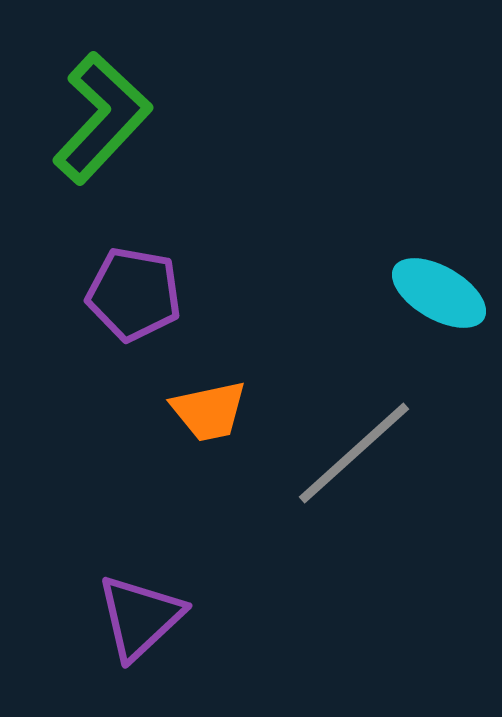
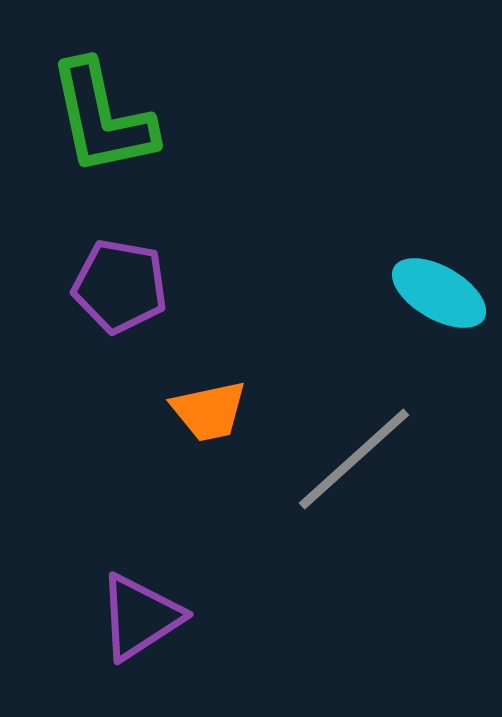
green L-shape: rotated 125 degrees clockwise
purple pentagon: moved 14 px left, 8 px up
gray line: moved 6 px down
purple triangle: rotated 10 degrees clockwise
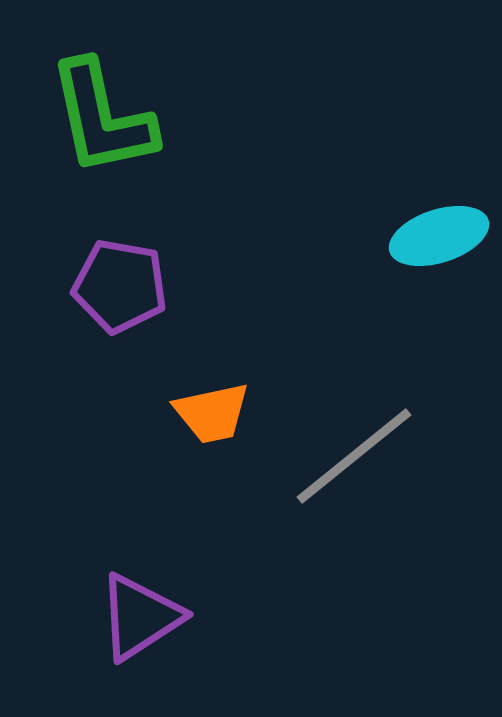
cyan ellipse: moved 57 px up; rotated 48 degrees counterclockwise
orange trapezoid: moved 3 px right, 2 px down
gray line: moved 3 px up; rotated 3 degrees clockwise
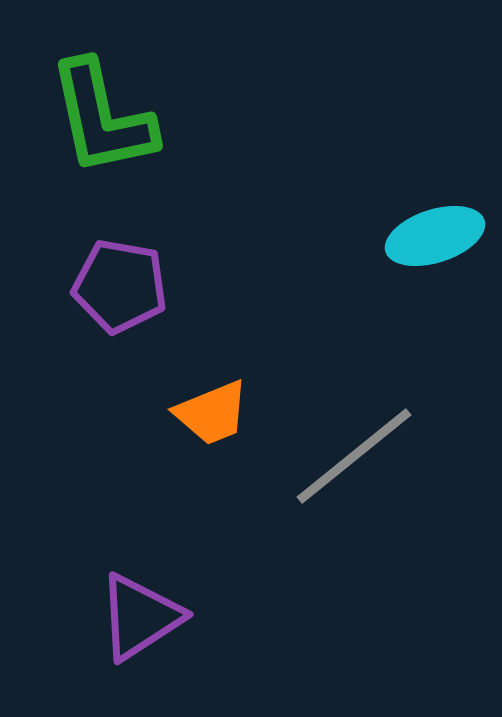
cyan ellipse: moved 4 px left
orange trapezoid: rotated 10 degrees counterclockwise
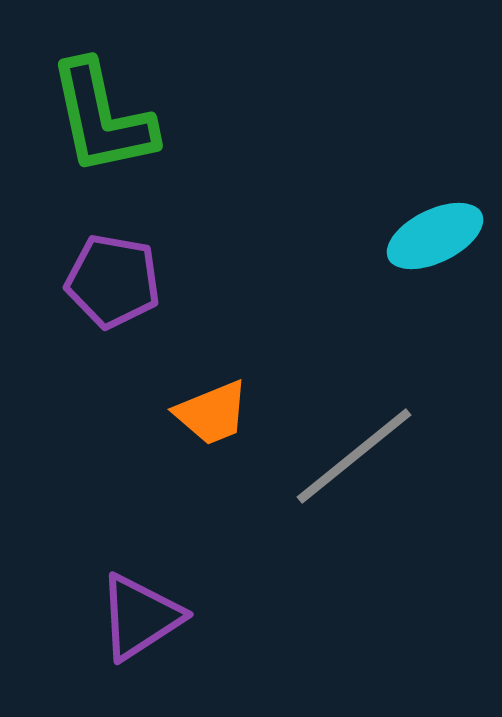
cyan ellipse: rotated 8 degrees counterclockwise
purple pentagon: moved 7 px left, 5 px up
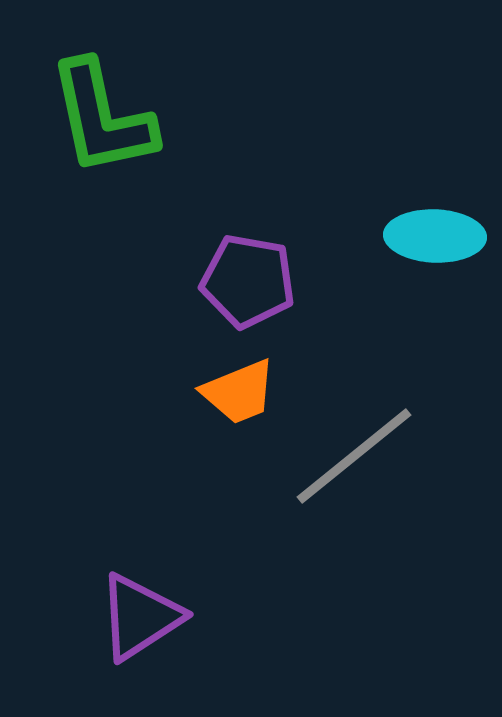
cyan ellipse: rotated 28 degrees clockwise
purple pentagon: moved 135 px right
orange trapezoid: moved 27 px right, 21 px up
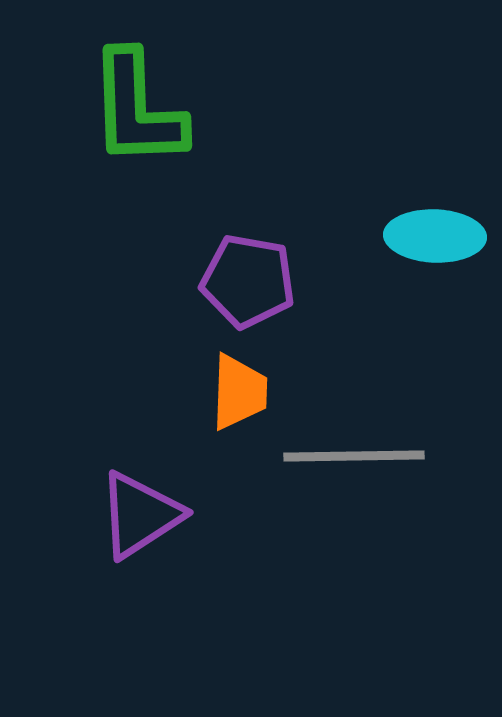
green L-shape: moved 35 px right, 9 px up; rotated 10 degrees clockwise
orange trapezoid: rotated 66 degrees counterclockwise
gray line: rotated 38 degrees clockwise
purple triangle: moved 102 px up
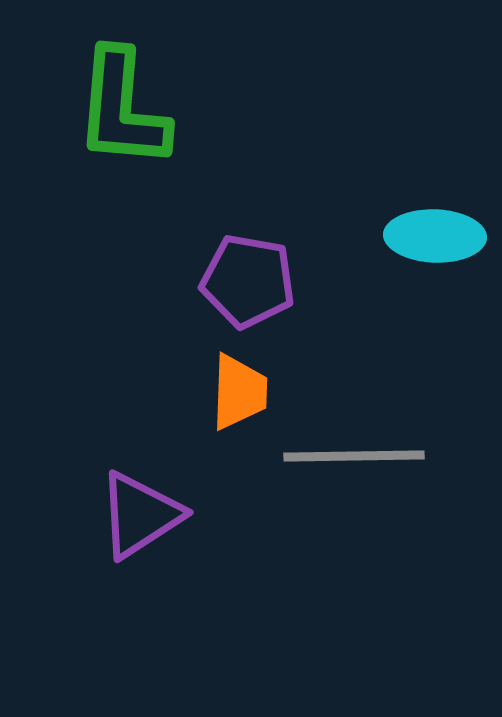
green L-shape: moved 15 px left; rotated 7 degrees clockwise
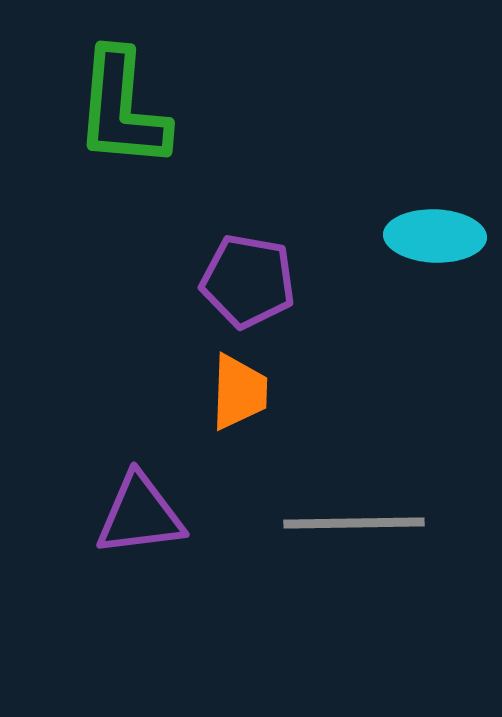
gray line: moved 67 px down
purple triangle: rotated 26 degrees clockwise
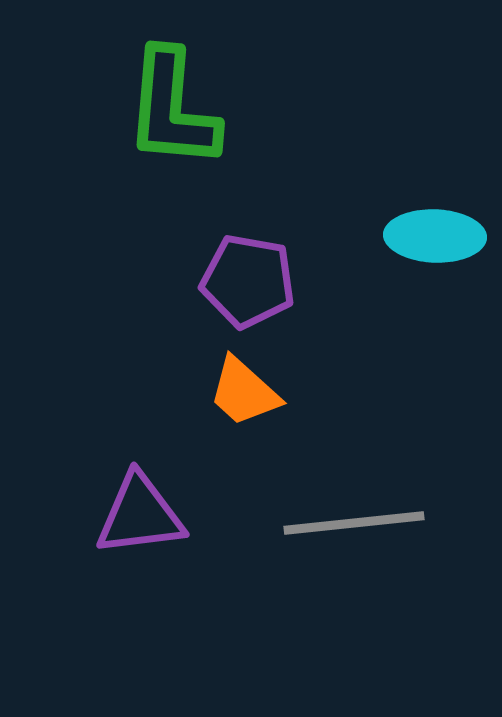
green L-shape: moved 50 px right
orange trapezoid: moved 5 px right; rotated 130 degrees clockwise
gray line: rotated 5 degrees counterclockwise
